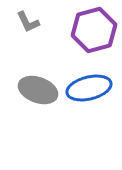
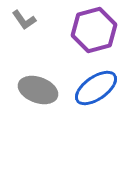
gray L-shape: moved 4 px left, 2 px up; rotated 10 degrees counterclockwise
blue ellipse: moved 7 px right; rotated 21 degrees counterclockwise
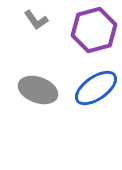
gray L-shape: moved 12 px right
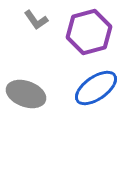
purple hexagon: moved 5 px left, 2 px down
gray ellipse: moved 12 px left, 4 px down
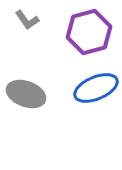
gray L-shape: moved 9 px left
blue ellipse: rotated 12 degrees clockwise
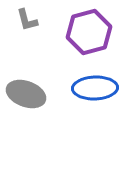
gray L-shape: rotated 20 degrees clockwise
blue ellipse: moved 1 px left; rotated 21 degrees clockwise
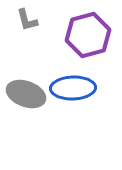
purple hexagon: moved 1 px left, 3 px down
blue ellipse: moved 22 px left
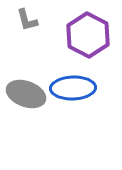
purple hexagon: rotated 18 degrees counterclockwise
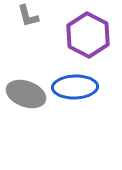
gray L-shape: moved 1 px right, 4 px up
blue ellipse: moved 2 px right, 1 px up
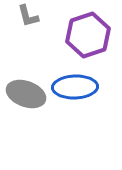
purple hexagon: rotated 15 degrees clockwise
